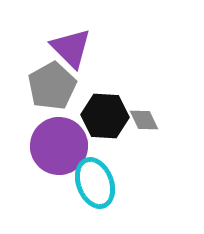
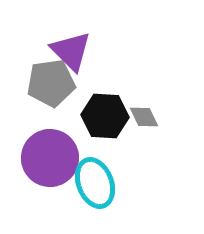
purple triangle: moved 3 px down
gray pentagon: moved 1 px left, 3 px up; rotated 21 degrees clockwise
gray diamond: moved 3 px up
purple circle: moved 9 px left, 12 px down
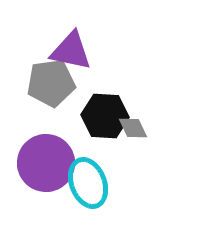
purple triangle: rotated 33 degrees counterclockwise
gray diamond: moved 11 px left, 11 px down
purple circle: moved 4 px left, 5 px down
cyan ellipse: moved 7 px left
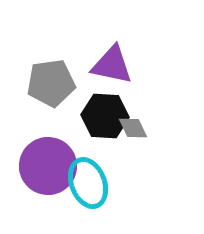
purple triangle: moved 41 px right, 14 px down
purple circle: moved 2 px right, 3 px down
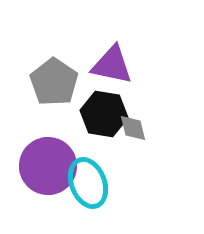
gray pentagon: moved 3 px right, 1 px up; rotated 30 degrees counterclockwise
black hexagon: moved 1 px left, 2 px up; rotated 6 degrees clockwise
gray diamond: rotated 12 degrees clockwise
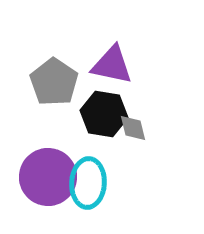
purple circle: moved 11 px down
cyan ellipse: rotated 24 degrees clockwise
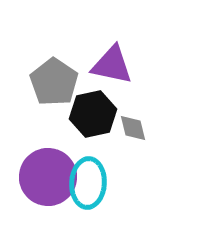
black hexagon: moved 11 px left; rotated 21 degrees counterclockwise
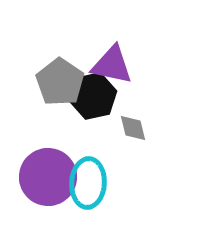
gray pentagon: moved 6 px right
black hexagon: moved 18 px up
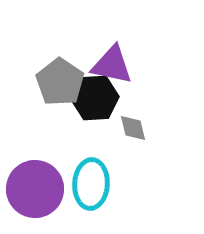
black hexagon: moved 2 px right, 2 px down; rotated 9 degrees clockwise
purple circle: moved 13 px left, 12 px down
cyan ellipse: moved 3 px right, 1 px down
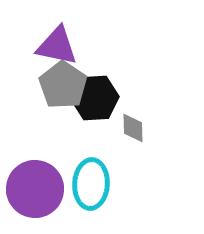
purple triangle: moved 55 px left, 19 px up
gray pentagon: moved 3 px right, 3 px down
gray diamond: rotated 12 degrees clockwise
